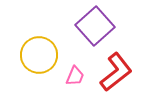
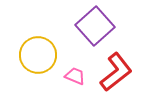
yellow circle: moved 1 px left
pink trapezoid: rotated 90 degrees counterclockwise
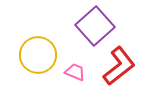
red L-shape: moved 3 px right, 6 px up
pink trapezoid: moved 4 px up
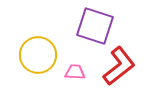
purple square: rotated 30 degrees counterclockwise
pink trapezoid: rotated 20 degrees counterclockwise
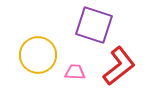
purple square: moved 1 px left, 1 px up
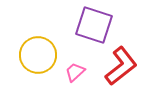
red L-shape: moved 2 px right
pink trapezoid: rotated 45 degrees counterclockwise
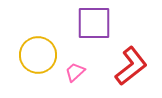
purple square: moved 2 px up; rotated 18 degrees counterclockwise
red L-shape: moved 10 px right
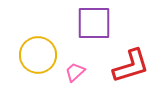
red L-shape: rotated 21 degrees clockwise
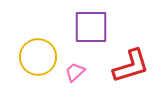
purple square: moved 3 px left, 4 px down
yellow circle: moved 2 px down
